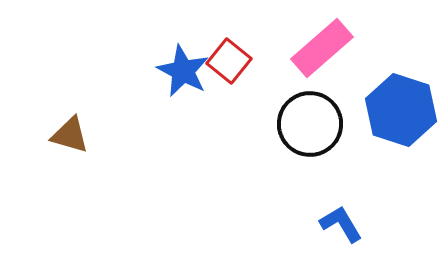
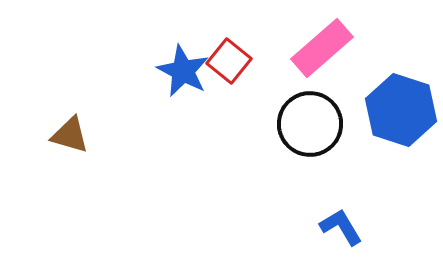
blue L-shape: moved 3 px down
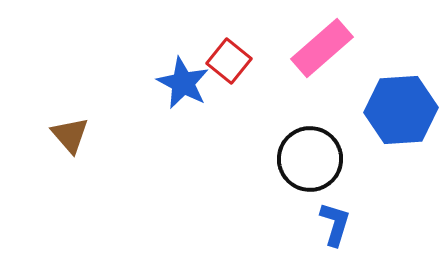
blue star: moved 12 px down
blue hexagon: rotated 22 degrees counterclockwise
black circle: moved 35 px down
brown triangle: rotated 33 degrees clockwise
blue L-shape: moved 6 px left, 3 px up; rotated 48 degrees clockwise
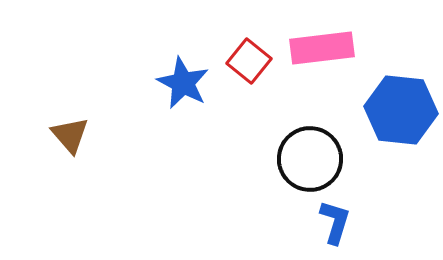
pink rectangle: rotated 34 degrees clockwise
red square: moved 20 px right
blue hexagon: rotated 10 degrees clockwise
blue L-shape: moved 2 px up
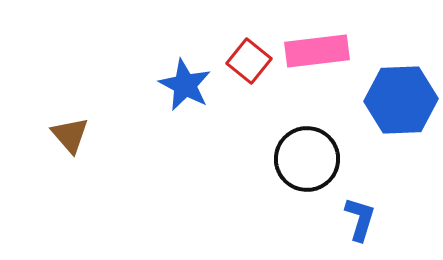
pink rectangle: moved 5 px left, 3 px down
blue star: moved 2 px right, 2 px down
blue hexagon: moved 10 px up; rotated 8 degrees counterclockwise
black circle: moved 3 px left
blue L-shape: moved 25 px right, 3 px up
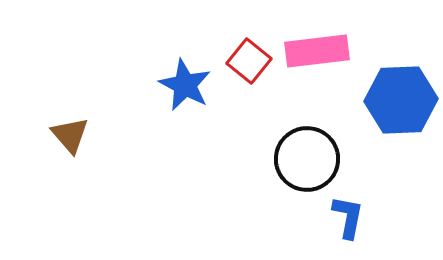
blue L-shape: moved 12 px left, 2 px up; rotated 6 degrees counterclockwise
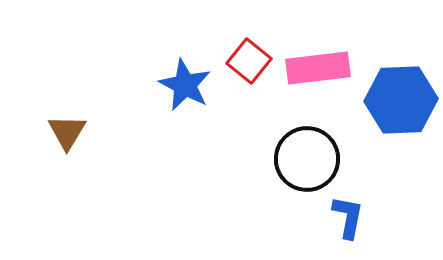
pink rectangle: moved 1 px right, 17 px down
brown triangle: moved 3 px left, 3 px up; rotated 12 degrees clockwise
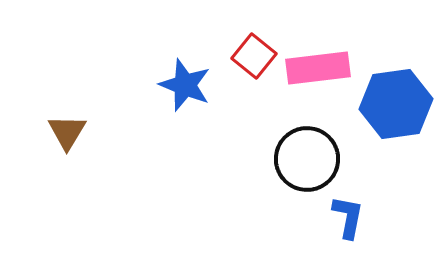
red square: moved 5 px right, 5 px up
blue star: rotated 6 degrees counterclockwise
blue hexagon: moved 5 px left, 4 px down; rotated 6 degrees counterclockwise
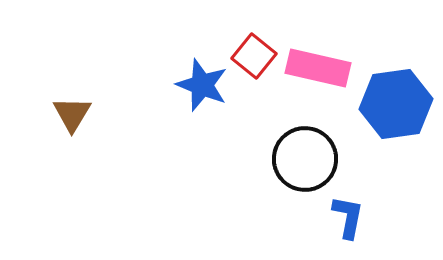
pink rectangle: rotated 20 degrees clockwise
blue star: moved 17 px right
brown triangle: moved 5 px right, 18 px up
black circle: moved 2 px left
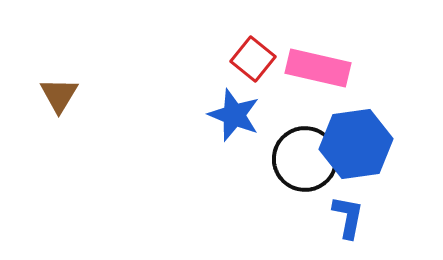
red square: moved 1 px left, 3 px down
blue star: moved 32 px right, 30 px down
blue hexagon: moved 40 px left, 40 px down
brown triangle: moved 13 px left, 19 px up
